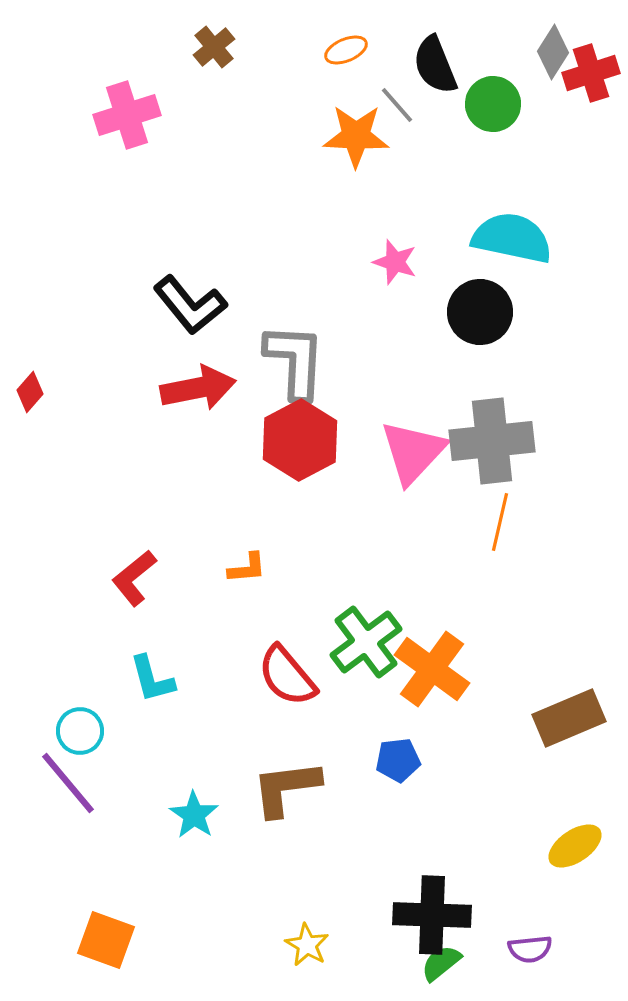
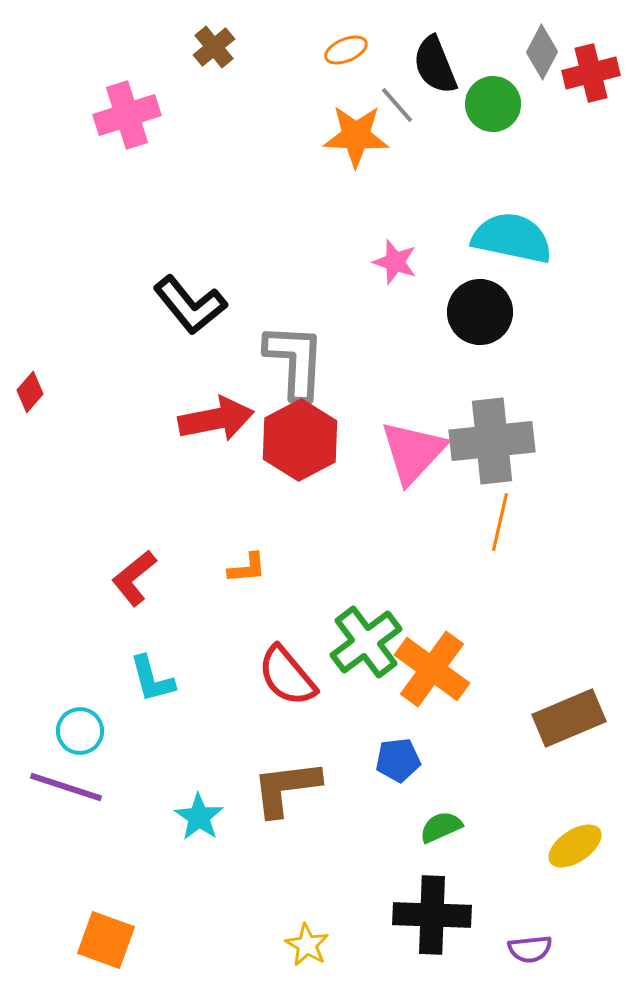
gray diamond: moved 11 px left; rotated 4 degrees counterclockwise
red cross: rotated 4 degrees clockwise
red arrow: moved 18 px right, 31 px down
purple line: moved 2 px left, 4 px down; rotated 32 degrees counterclockwise
cyan star: moved 5 px right, 2 px down
green semicircle: moved 136 px up; rotated 15 degrees clockwise
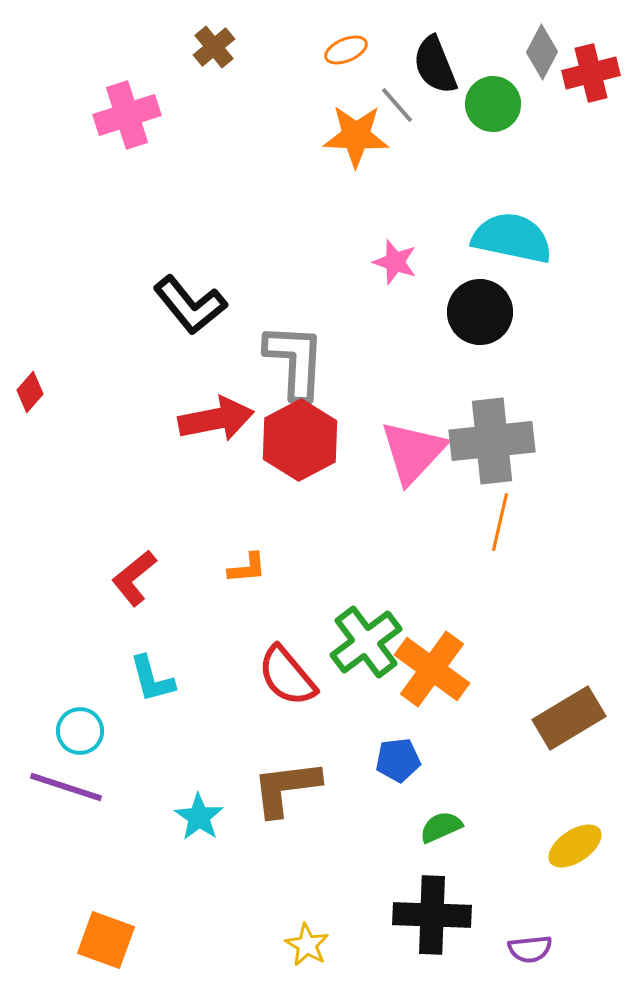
brown rectangle: rotated 8 degrees counterclockwise
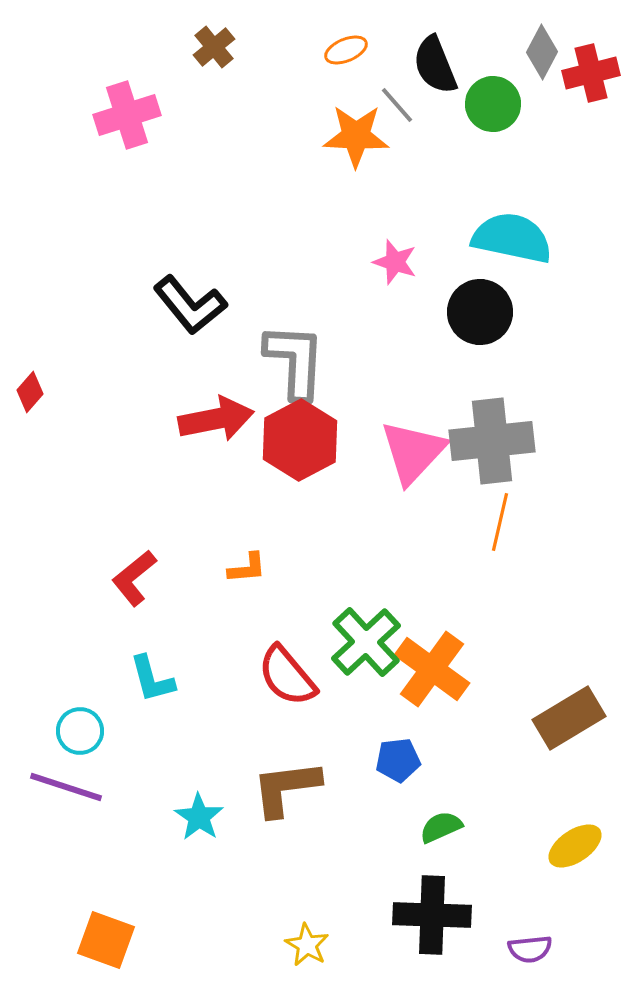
green cross: rotated 6 degrees counterclockwise
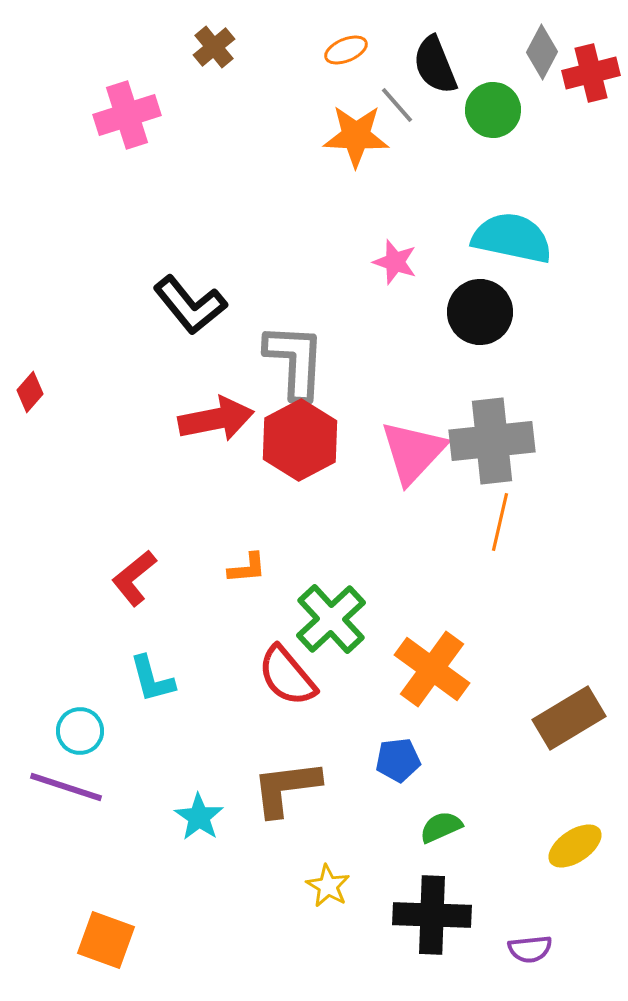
green circle: moved 6 px down
green cross: moved 35 px left, 23 px up
yellow star: moved 21 px right, 59 px up
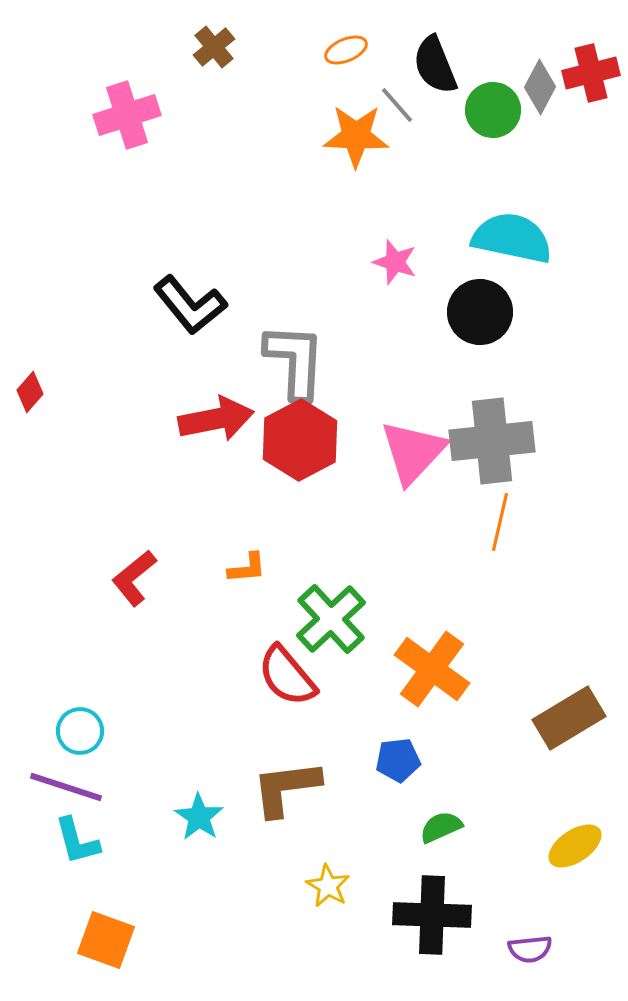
gray diamond: moved 2 px left, 35 px down
cyan L-shape: moved 75 px left, 162 px down
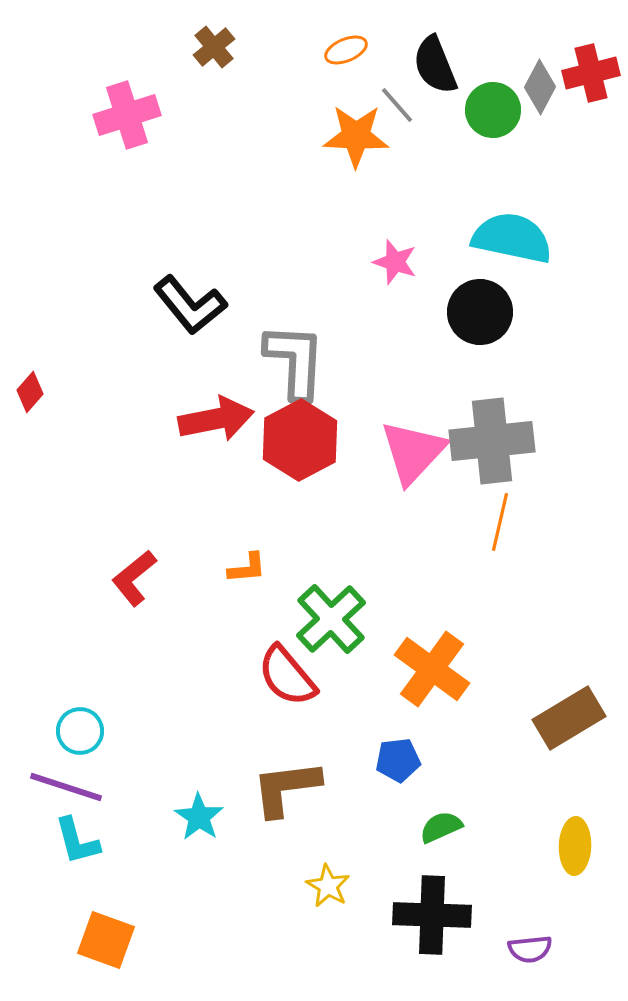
yellow ellipse: rotated 54 degrees counterclockwise
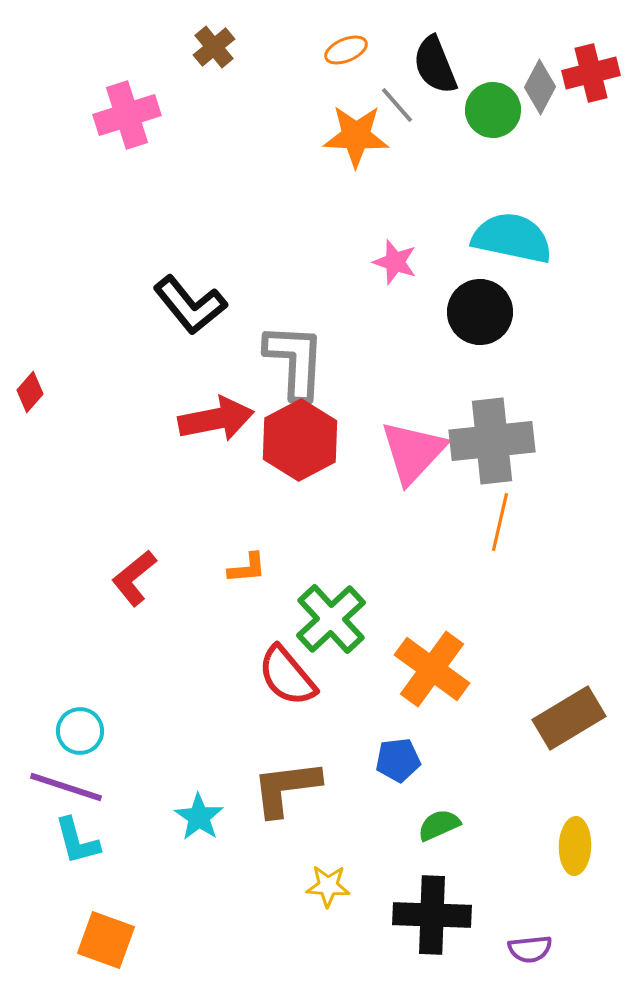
green semicircle: moved 2 px left, 2 px up
yellow star: rotated 27 degrees counterclockwise
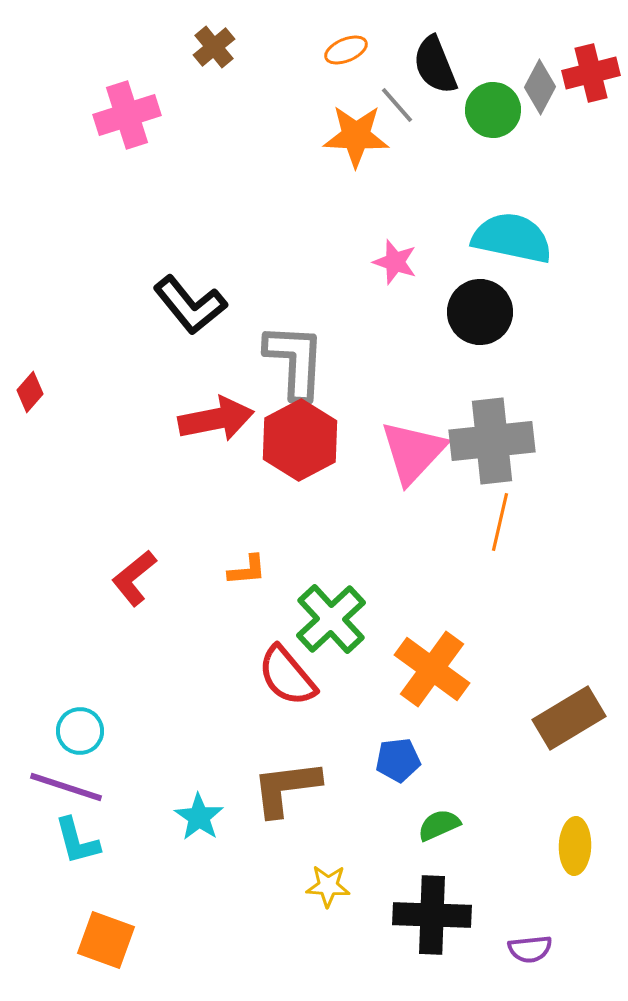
orange L-shape: moved 2 px down
